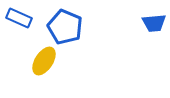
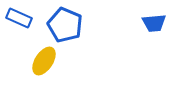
blue pentagon: moved 2 px up
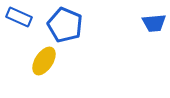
blue rectangle: moved 1 px up
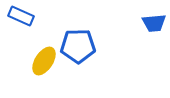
blue rectangle: moved 2 px right, 1 px up
blue pentagon: moved 13 px right, 21 px down; rotated 24 degrees counterclockwise
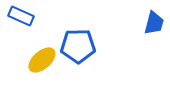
blue trapezoid: rotated 70 degrees counterclockwise
yellow ellipse: moved 2 px left, 1 px up; rotated 16 degrees clockwise
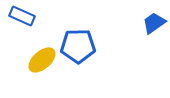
blue rectangle: moved 1 px right
blue trapezoid: rotated 140 degrees counterclockwise
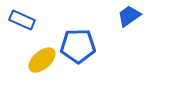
blue rectangle: moved 4 px down
blue trapezoid: moved 25 px left, 7 px up
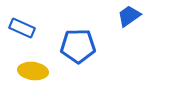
blue rectangle: moved 8 px down
yellow ellipse: moved 9 px left, 11 px down; rotated 48 degrees clockwise
